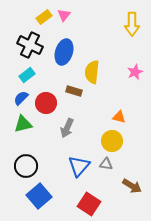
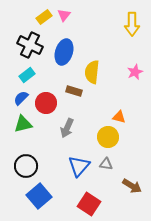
yellow circle: moved 4 px left, 4 px up
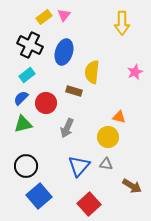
yellow arrow: moved 10 px left, 1 px up
red square: rotated 15 degrees clockwise
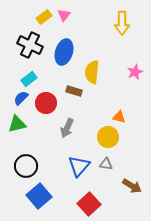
cyan rectangle: moved 2 px right, 4 px down
green triangle: moved 6 px left
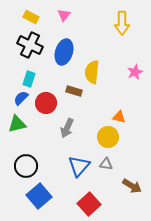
yellow rectangle: moved 13 px left; rotated 63 degrees clockwise
cyan rectangle: rotated 35 degrees counterclockwise
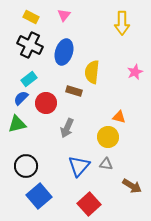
cyan rectangle: rotated 35 degrees clockwise
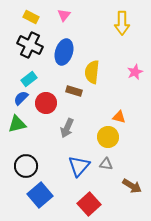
blue square: moved 1 px right, 1 px up
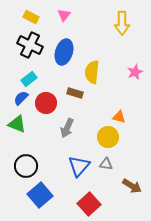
brown rectangle: moved 1 px right, 2 px down
green triangle: rotated 36 degrees clockwise
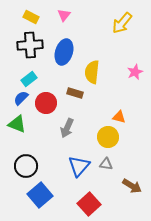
yellow arrow: rotated 40 degrees clockwise
black cross: rotated 30 degrees counterclockwise
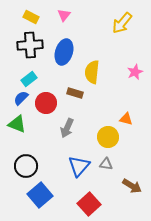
orange triangle: moved 7 px right, 2 px down
